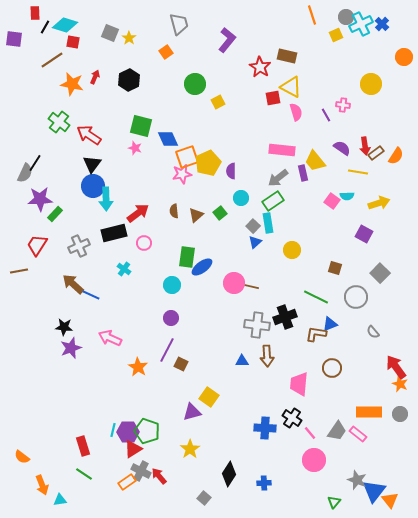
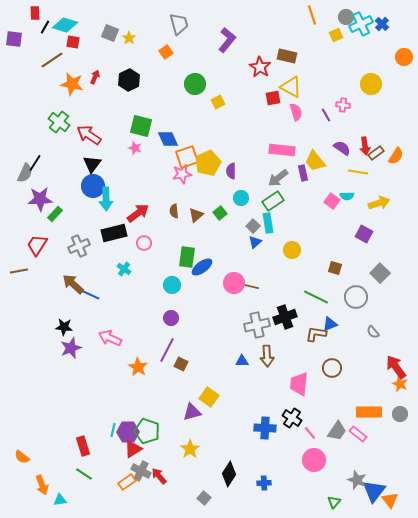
gray cross at (257, 325): rotated 20 degrees counterclockwise
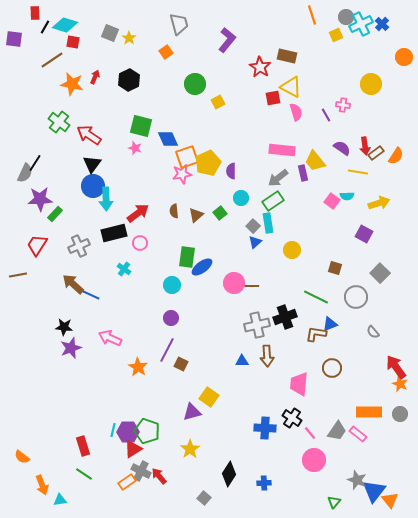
pink circle at (144, 243): moved 4 px left
brown line at (19, 271): moved 1 px left, 4 px down
brown line at (249, 286): rotated 12 degrees counterclockwise
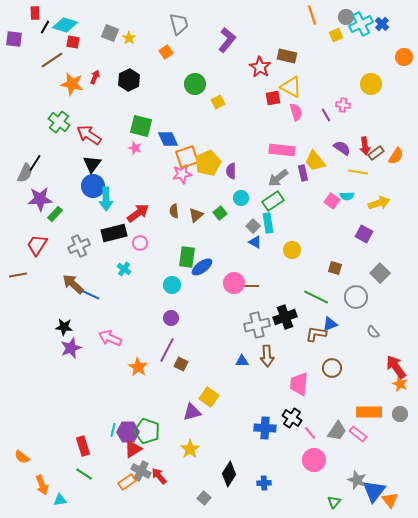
blue triangle at (255, 242): rotated 48 degrees counterclockwise
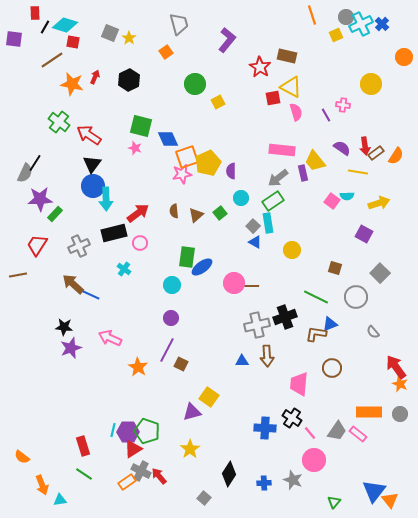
gray star at (357, 480): moved 64 px left
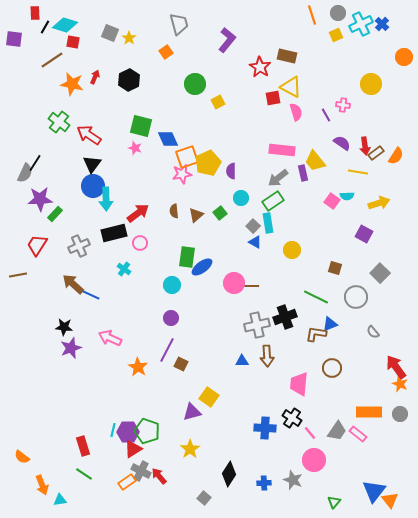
gray circle at (346, 17): moved 8 px left, 4 px up
purple semicircle at (342, 148): moved 5 px up
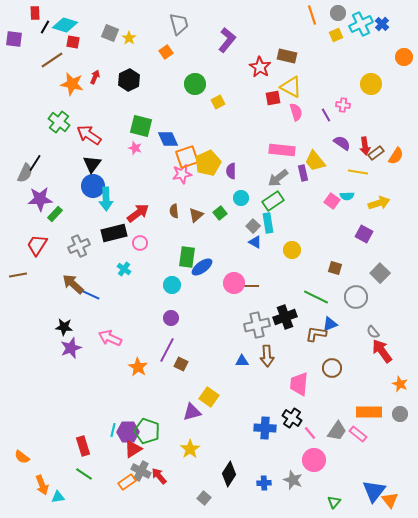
red arrow at (396, 367): moved 14 px left, 16 px up
cyan triangle at (60, 500): moved 2 px left, 3 px up
